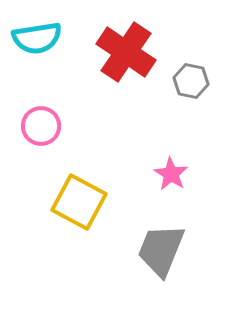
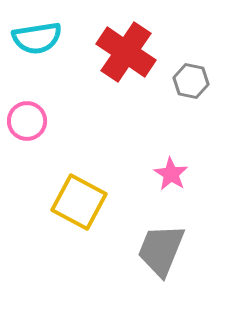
pink circle: moved 14 px left, 5 px up
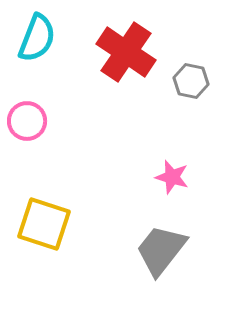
cyan semicircle: rotated 60 degrees counterclockwise
pink star: moved 1 px right, 3 px down; rotated 16 degrees counterclockwise
yellow square: moved 35 px left, 22 px down; rotated 10 degrees counterclockwise
gray trapezoid: rotated 16 degrees clockwise
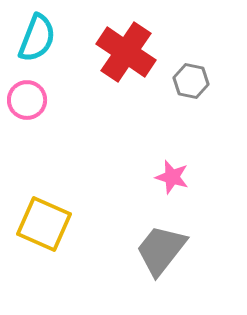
pink circle: moved 21 px up
yellow square: rotated 6 degrees clockwise
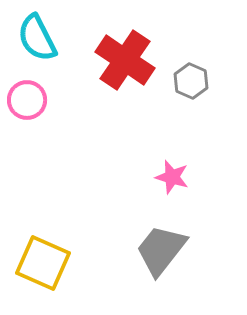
cyan semicircle: rotated 132 degrees clockwise
red cross: moved 1 px left, 8 px down
gray hexagon: rotated 12 degrees clockwise
yellow square: moved 1 px left, 39 px down
